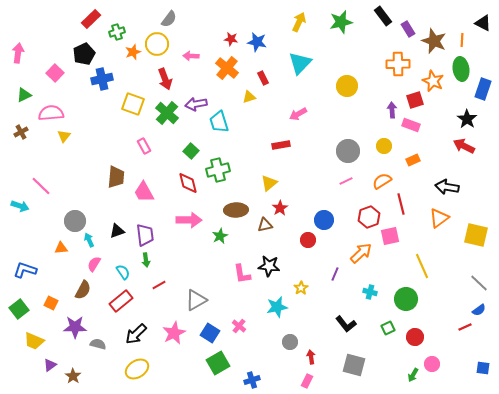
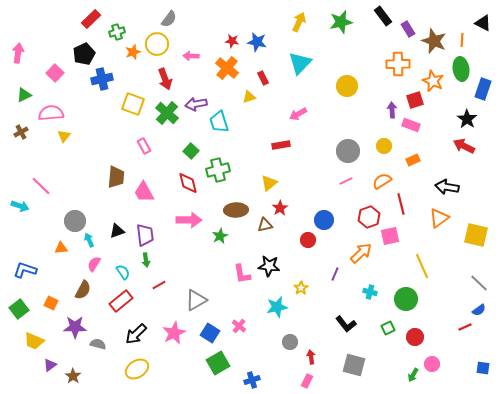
red star at (231, 39): moved 1 px right, 2 px down
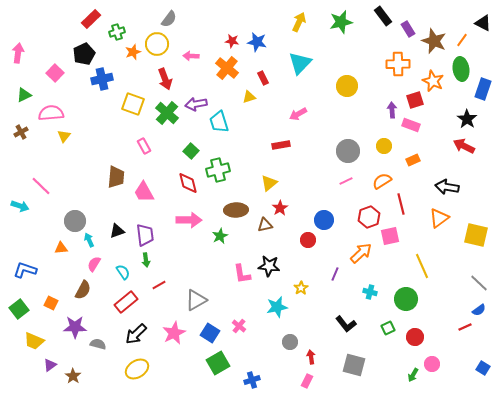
orange line at (462, 40): rotated 32 degrees clockwise
red rectangle at (121, 301): moved 5 px right, 1 px down
blue square at (483, 368): rotated 24 degrees clockwise
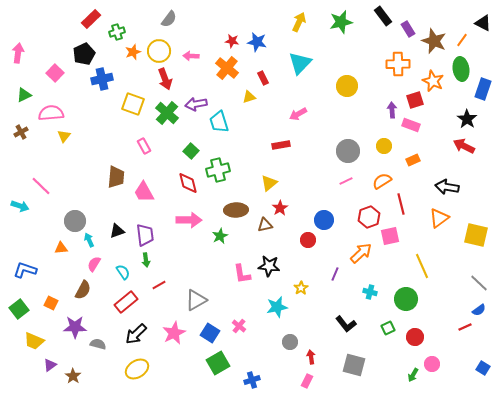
yellow circle at (157, 44): moved 2 px right, 7 px down
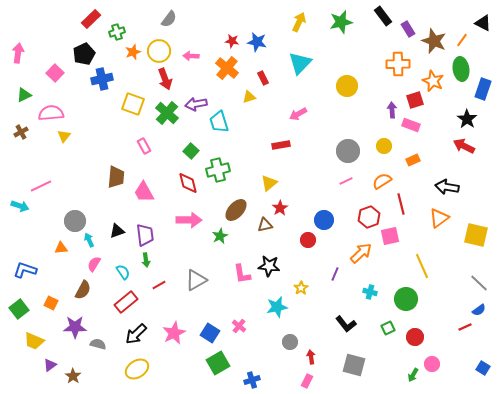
pink line at (41, 186): rotated 70 degrees counterclockwise
brown ellipse at (236, 210): rotated 45 degrees counterclockwise
gray triangle at (196, 300): moved 20 px up
